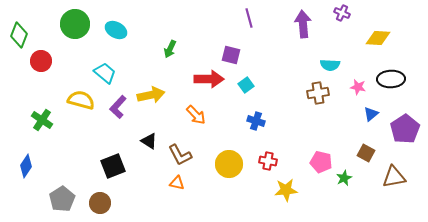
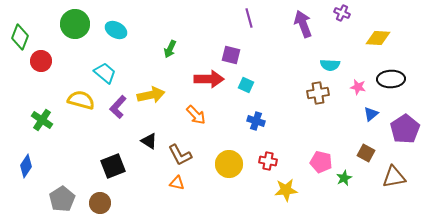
purple arrow: rotated 16 degrees counterclockwise
green diamond: moved 1 px right, 2 px down
cyan square: rotated 28 degrees counterclockwise
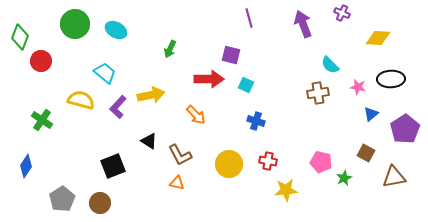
cyan semicircle: rotated 42 degrees clockwise
